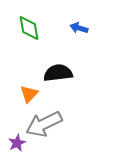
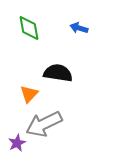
black semicircle: rotated 16 degrees clockwise
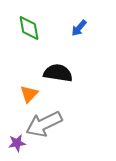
blue arrow: rotated 66 degrees counterclockwise
purple star: rotated 18 degrees clockwise
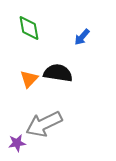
blue arrow: moved 3 px right, 9 px down
orange triangle: moved 15 px up
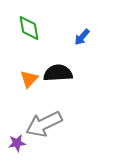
black semicircle: rotated 12 degrees counterclockwise
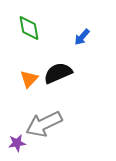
black semicircle: rotated 20 degrees counterclockwise
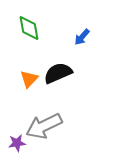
gray arrow: moved 2 px down
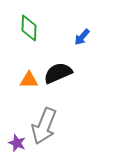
green diamond: rotated 12 degrees clockwise
orange triangle: moved 1 px down; rotated 48 degrees clockwise
gray arrow: rotated 42 degrees counterclockwise
purple star: rotated 30 degrees clockwise
